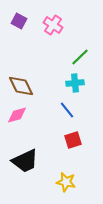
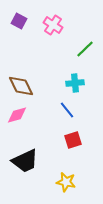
green line: moved 5 px right, 8 px up
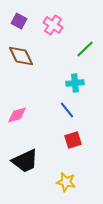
brown diamond: moved 30 px up
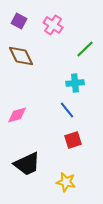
black trapezoid: moved 2 px right, 3 px down
